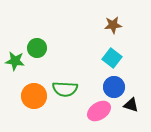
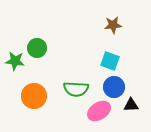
cyan square: moved 2 px left, 3 px down; rotated 18 degrees counterclockwise
green semicircle: moved 11 px right
black triangle: rotated 21 degrees counterclockwise
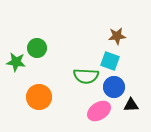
brown star: moved 4 px right, 11 px down
green star: moved 1 px right, 1 px down
green semicircle: moved 10 px right, 13 px up
orange circle: moved 5 px right, 1 px down
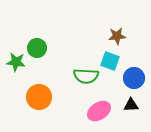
blue circle: moved 20 px right, 9 px up
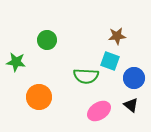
green circle: moved 10 px right, 8 px up
black triangle: rotated 42 degrees clockwise
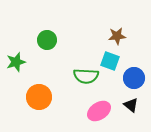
green star: rotated 24 degrees counterclockwise
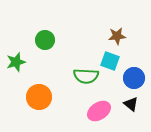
green circle: moved 2 px left
black triangle: moved 1 px up
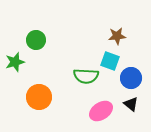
green circle: moved 9 px left
green star: moved 1 px left
blue circle: moved 3 px left
pink ellipse: moved 2 px right
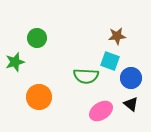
green circle: moved 1 px right, 2 px up
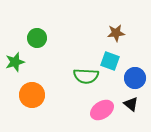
brown star: moved 1 px left, 3 px up
blue circle: moved 4 px right
orange circle: moved 7 px left, 2 px up
pink ellipse: moved 1 px right, 1 px up
